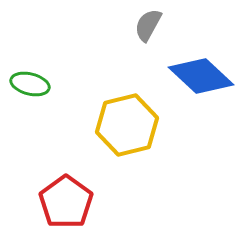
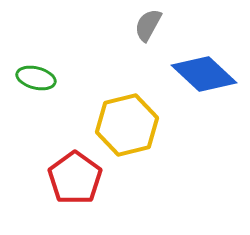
blue diamond: moved 3 px right, 2 px up
green ellipse: moved 6 px right, 6 px up
red pentagon: moved 9 px right, 24 px up
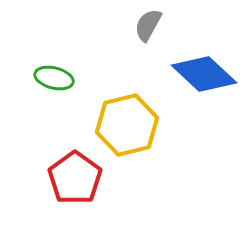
green ellipse: moved 18 px right
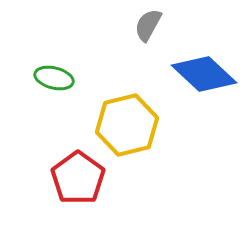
red pentagon: moved 3 px right
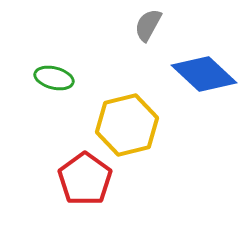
red pentagon: moved 7 px right, 1 px down
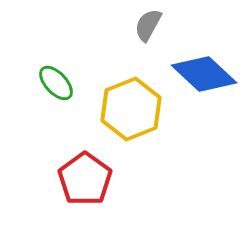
green ellipse: moved 2 px right, 5 px down; rotated 33 degrees clockwise
yellow hexagon: moved 4 px right, 16 px up; rotated 8 degrees counterclockwise
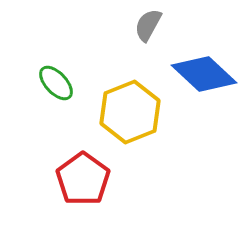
yellow hexagon: moved 1 px left, 3 px down
red pentagon: moved 2 px left
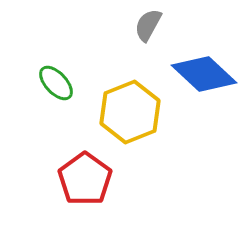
red pentagon: moved 2 px right
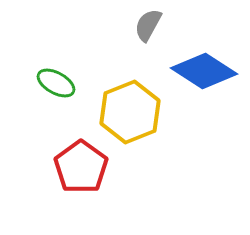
blue diamond: moved 3 px up; rotated 10 degrees counterclockwise
green ellipse: rotated 18 degrees counterclockwise
red pentagon: moved 4 px left, 12 px up
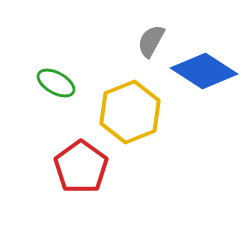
gray semicircle: moved 3 px right, 16 px down
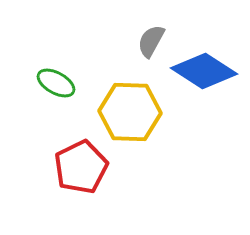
yellow hexagon: rotated 24 degrees clockwise
red pentagon: rotated 10 degrees clockwise
